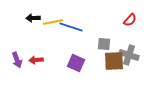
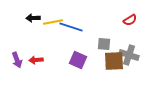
red semicircle: rotated 16 degrees clockwise
purple square: moved 2 px right, 3 px up
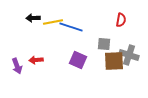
red semicircle: moved 9 px left; rotated 48 degrees counterclockwise
purple arrow: moved 6 px down
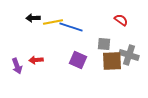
red semicircle: rotated 64 degrees counterclockwise
brown square: moved 2 px left
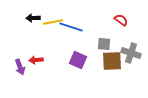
gray cross: moved 2 px right, 2 px up
purple arrow: moved 3 px right, 1 px down
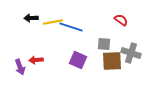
black arrow: moved 2 px left
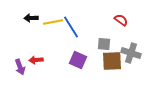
blue line: rotated 40 degrees clockwise
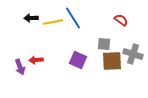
blue line: moved 2 px right, 9 px up
gray cross: moved 2 px right, 1 px down
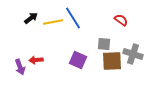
black arrow: rotated 144 degrees clockwise
